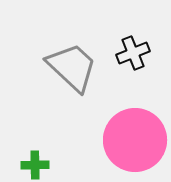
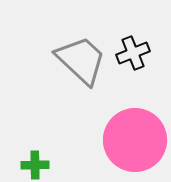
gray trapezoid: moved 9 px right, 7 px up
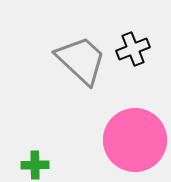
black cross: moved 4 px up
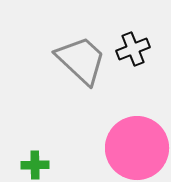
pink circle: moved 2 px right, 8 px down
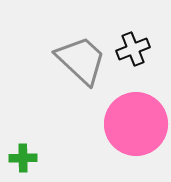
pink circle: moved 1 px left, 24 px up
green cross: moved 12 px left, 7 px up
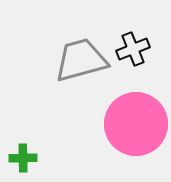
gray trapezoid: rotated 58 degrees counterclockwise
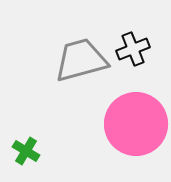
green cross: moved 3 px right, 7 px up; rotated 32 degrees clockwise
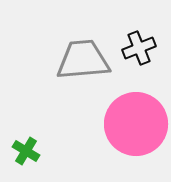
black cross: moved 6 px right, 1 px up
gray trapezoid: moved 2 px right; rotated 10 degrees clockwise
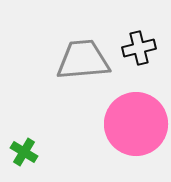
black cross: rotated 8 degrees clockwise
green cross: moved 2 px left, 1 px down
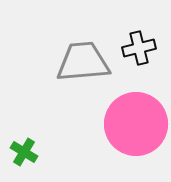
gray trapezoid: moved 2 px down
